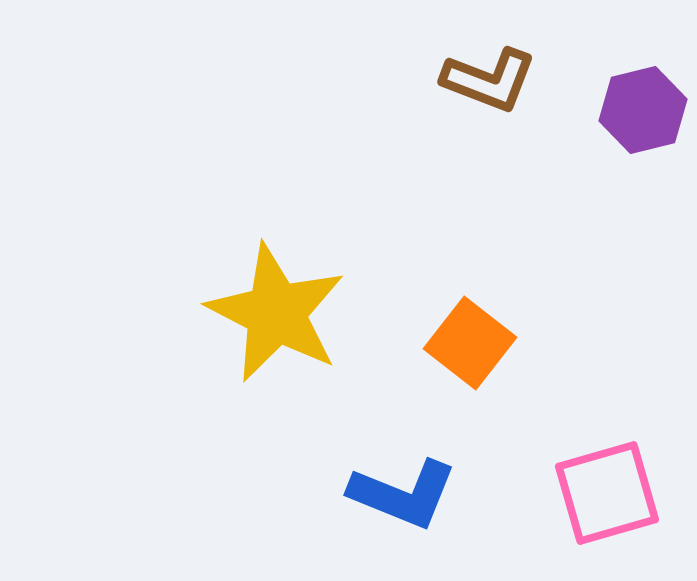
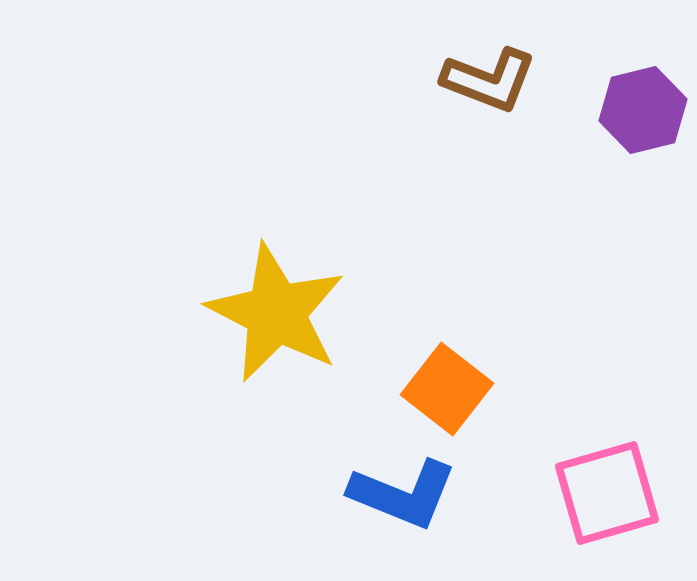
orange square: moved 23 px left, 46 px down
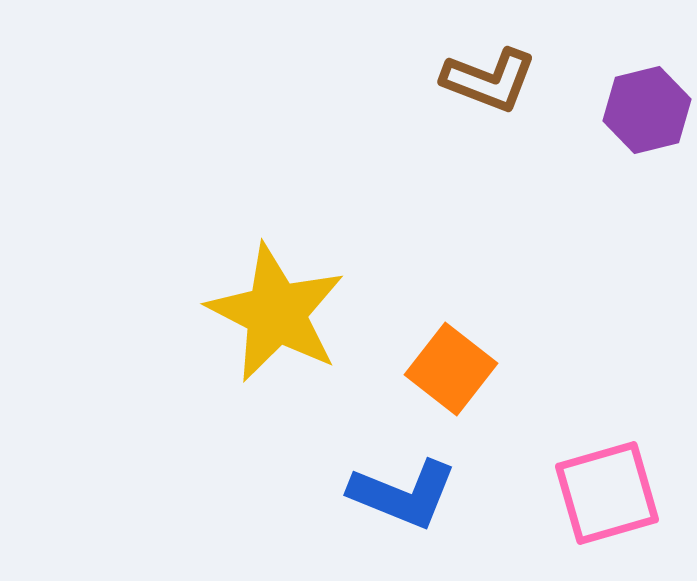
purple hexagon: moved 4 px right
orange square: moved 4 px right, 20 px up
